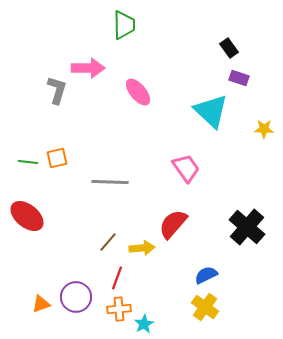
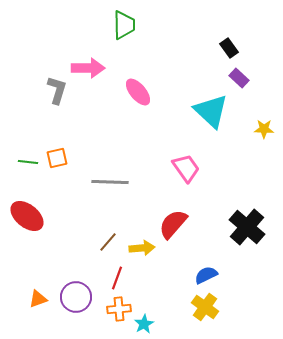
purple rectangle: rotated 24 degrees clockwise
orange triangle: moved 3 px left, 5 px up
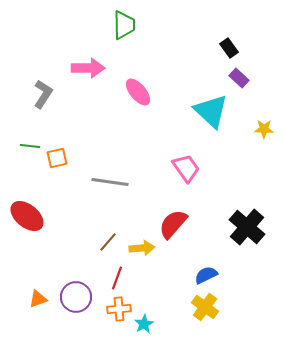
gray L-shape: moved 14 px left, 4 px down; rotated 16 degrees clockwise
green line: moved 2 px right, 16 px up
gray line: rotated 6 degrees clockwise
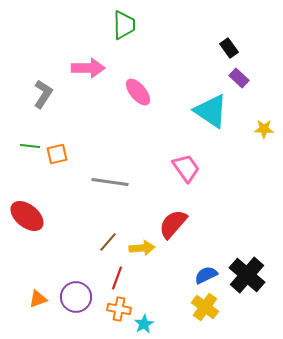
cyan triangle: rotated 9 degrees counterclockwise
orange square: moved 4 px up
black cross: moved 48 px down
orange cross: rotated 15 degrees clockwise
